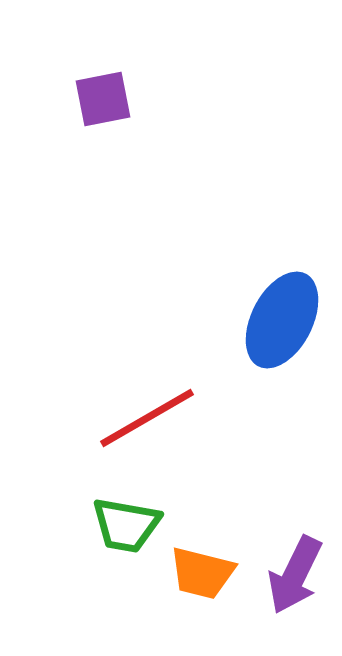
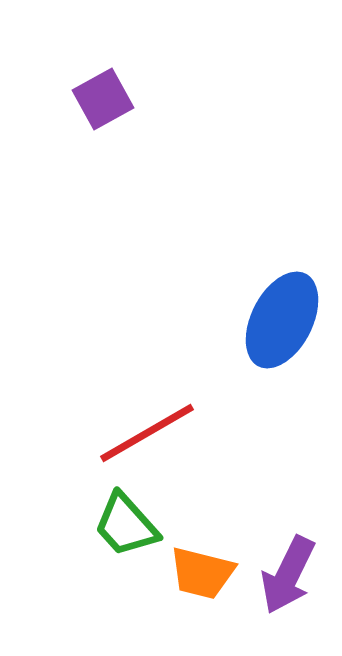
purple square: rotated 18 degrees counterclockwise
red line: moved 15 px down
green trapezoid: rotated 38 degrees clockwise
purple arrow: moved 7 px left
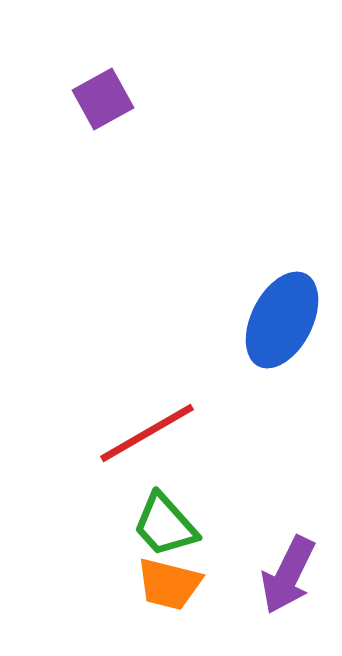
green trapezoid: moved 39 px right
orange trapezoid: moved 33 px left, 11 px down
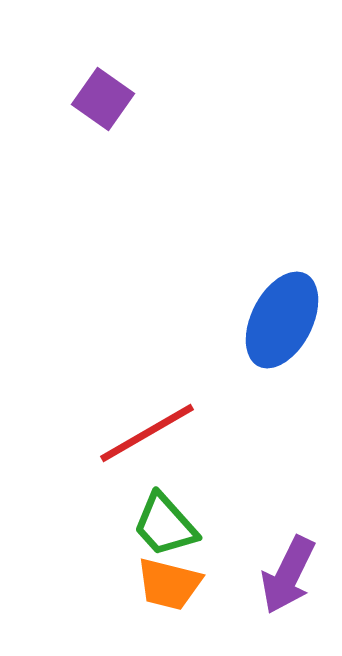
purple square: rotated 26 degrees counterclockwise
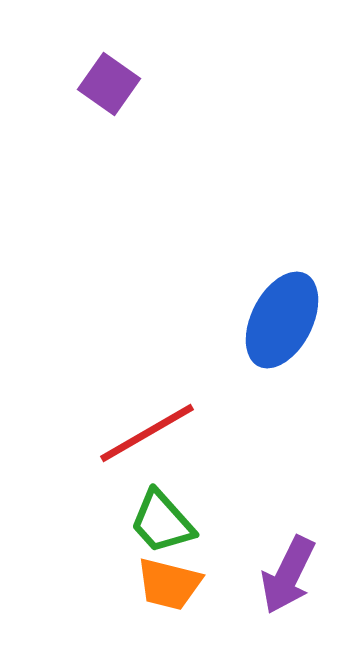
purple square: moved 6 px right, 15 px up
green trapezoid: moved 3 px left, 3 px up
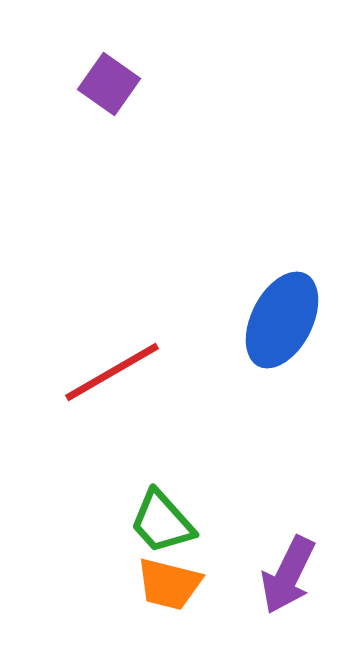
red line: moved 35 px left, 61 px up
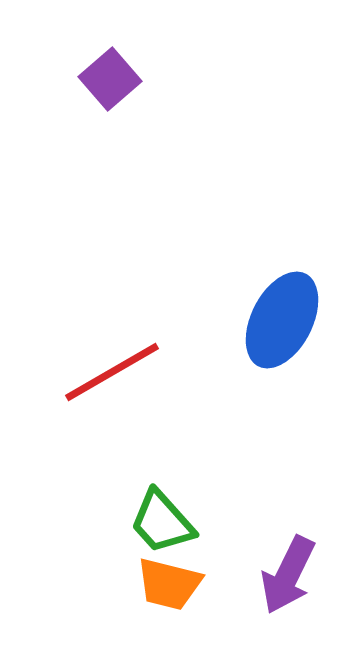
purple square: moved 1 px right, 5 px up; rotated 14 degrees clockwise
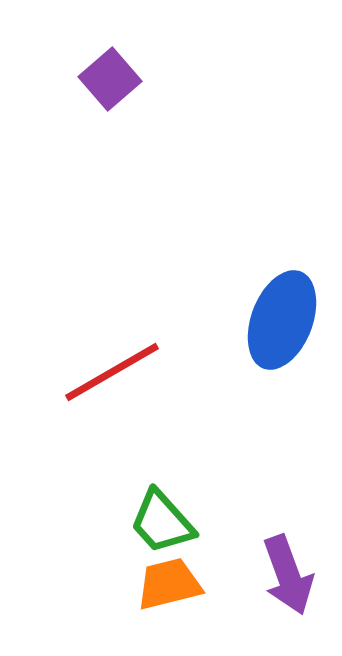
blue ellipse: rotated 6 degrees counterclockwise
purple arrow: rotated 46 degrees counterclockwise
orange trapezoid: rotated 152 degrees clockwise
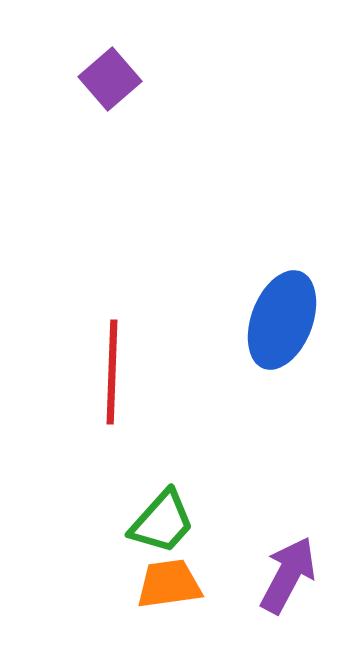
red line: rotated 58 degrees counterclockwise
green trapezoid: rotated 96 degrees counterclockwise
purple arrow: rotated 132 degrees counterclockwise
orange trapezoid: rotated 6 degrees clockwise
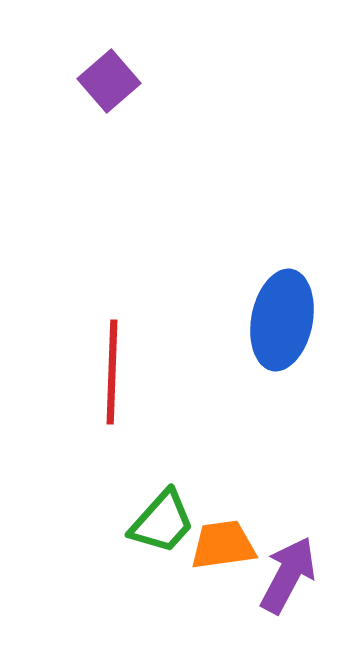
purple square: moved 1 px left, 2 px down
blue ellipse: rotated 10 degrees counterclockwise
orange trapezoid: moved 54 px right, 39 px up
